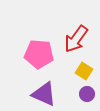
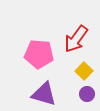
yellow square: rotated 12 degrees clockwise
purple triangle: rotated 8 degrees counterclockwise
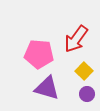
purple triangle: moved 3 px right, 6 px up
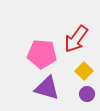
pink pentagon: moved 3 px right
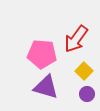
purple triangle: moved 1 px left, 1 px up
